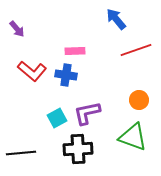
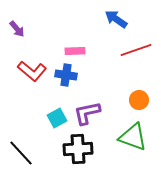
blue arrow: rotated 15 degrees counterclockwise
black line: rotated 52 degrees clockwise
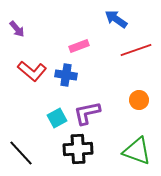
pink rectangle: moved 4 px right, 5 px up; rotated 18 degrees counterclockwise
green triangle: moved 4 px right, 14 px down
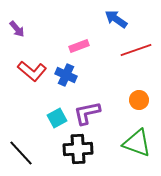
blue cross: rotated 15 degrees clockwise
green triangle: moved 8 px up
